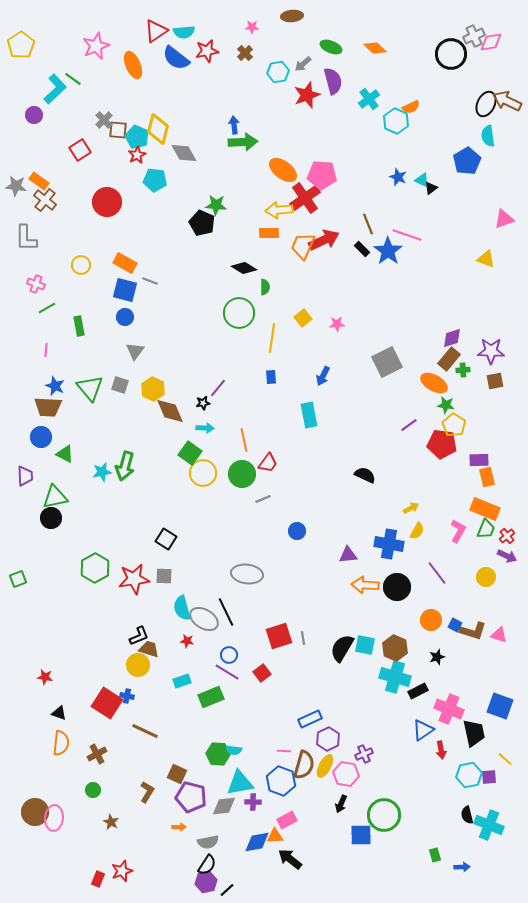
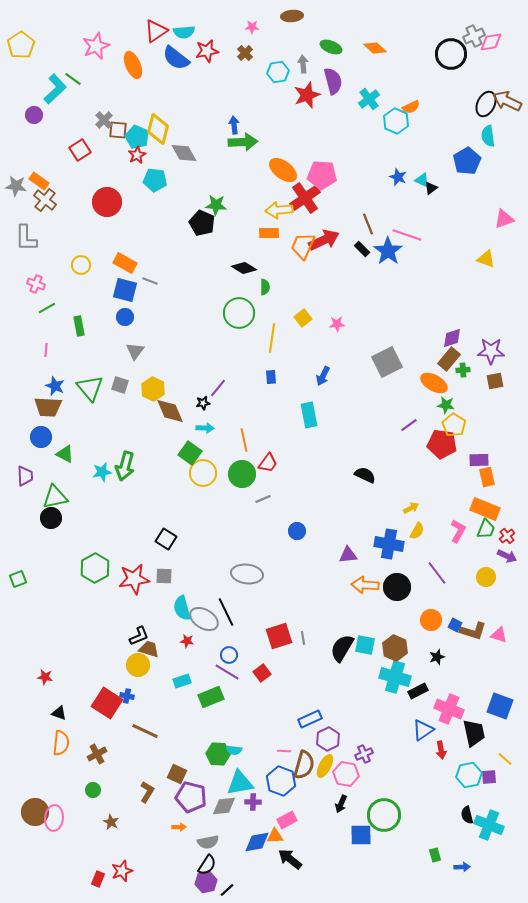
gray arrow at (303, 64): rotated 126 degrees clockwise
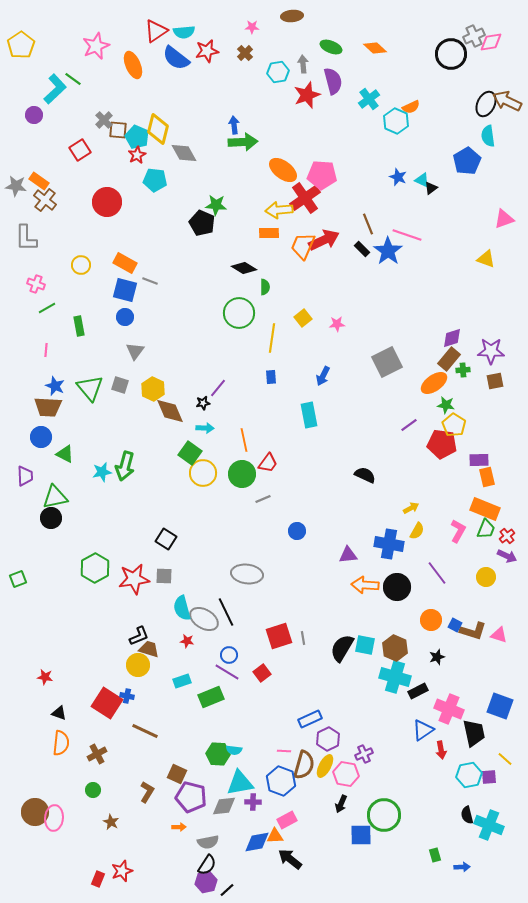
orange ellipse at (434, 383): rotated 64 degrees counterclockwise
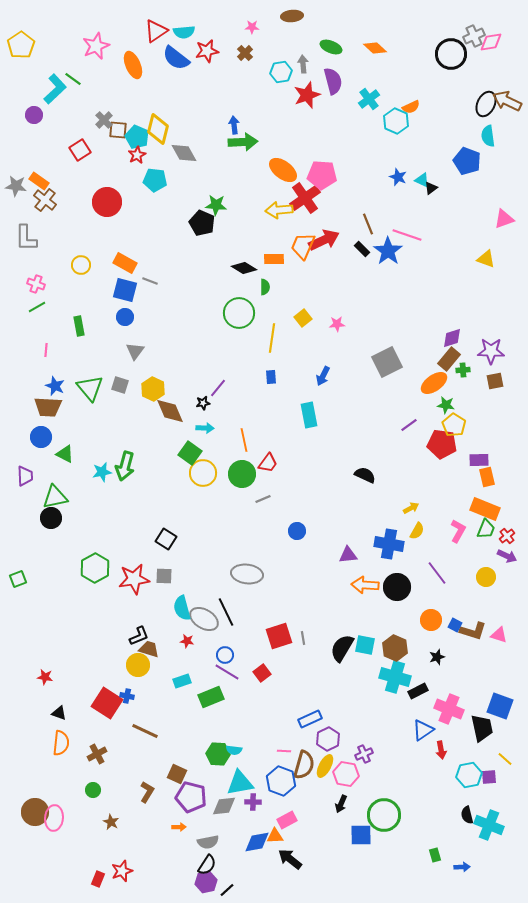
cyan hexagon at (278, 72): moved 3 px right
blue pentagon at (467, 161): rotated 20 degrees counterclockwise
orange rectangle at (269, 233): moved 5 px right, 26 px down
green line at (47, 308): moved 10 px left, 1 px up
blue circle at (229, 655): moved 4 px left
black trapezoid at (474, 733): moved 8 px right, 5 px up
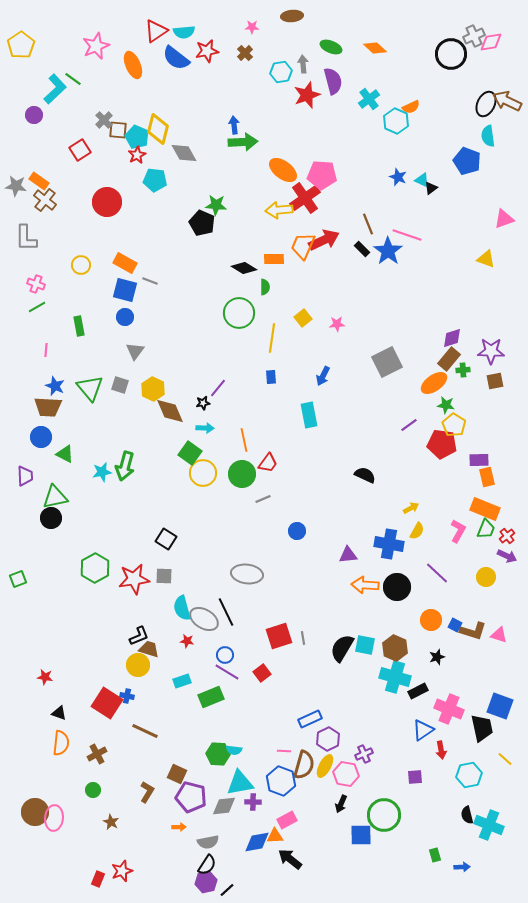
purple line at (437, 573): rotated 10 degrees counterclockwise
purple square at (489, 777): moved 74 px left
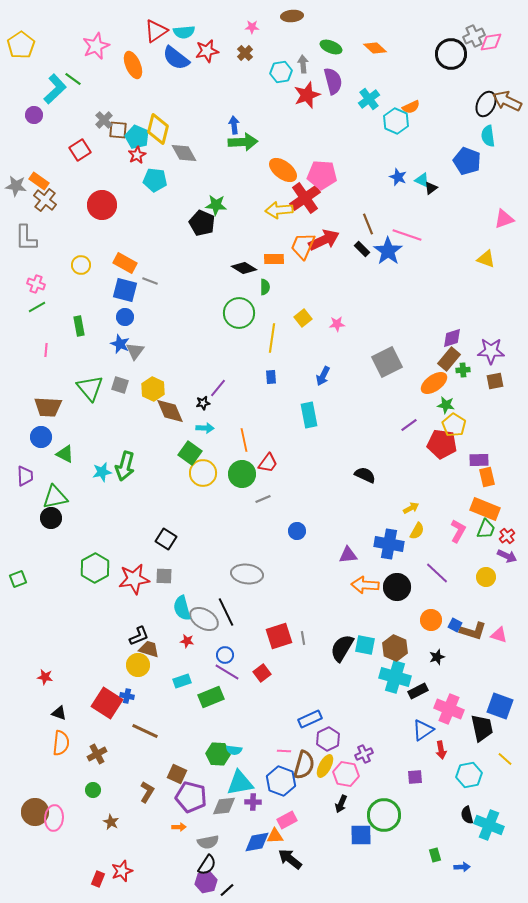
red circle at (107, 202): moved 5 px left, 3 px down
blue star at (55, 386): moved 65 px right, 42 px up
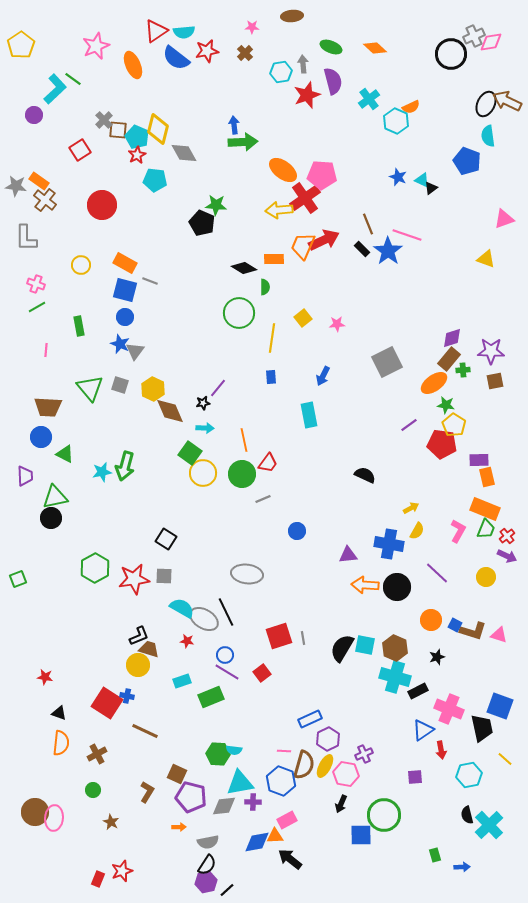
cyan semicircle at (182, 608): rotated 135 degrees clockwise
cyan cross at (489, 825): rotated 24 degrees clockwise
